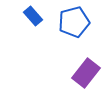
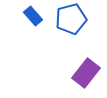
blue pentagon: moved 3 px left, 3 px up
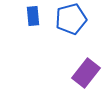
blue rectangle: rotated 36 degrees clockwise
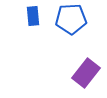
blue pentagon: rotated 12 degrees clockwise
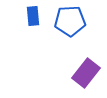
blue pentagon: moved 1 px left, 2 px down
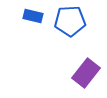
blue rectangle: rotated 72 degrees counterclockwise
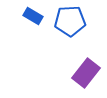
blue rectangle: rotated 18 degrees clockwise
